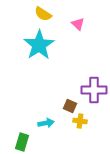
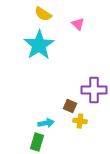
green rectangle: moved 15 px right
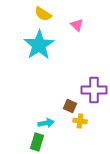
pink triangle: moved 1 px left, 1 px down
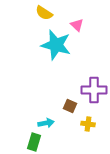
yellow semicircle: moved 1 px right, 1 px up
cyan star: moved 17 px right; rotated 24 degrees counterclockwise
yellow cross: moved 8 px right, 3 px down
green rectangle: moved 3 px left
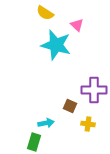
yellow semicircle: moved 1 px right
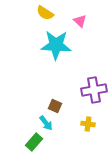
pink triangle: moved 3 px right, 4 px up
cyan star: rotated 12 degrees counterclockwise
purple cross: rotated 10 degrees counterclockwise
brown square: moved 15 px left
cyan arrow: rotated 63 degrees clockwise
green rectangle: rotated 24 degrees clockwise
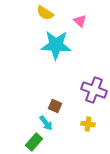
purple cross: rotated 30 degrees clockwise
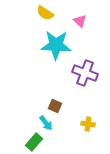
purple cross: moved 9 px left, 17 px up
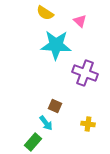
green rectangle: moved 1 px left
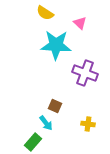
pink triangle: moved 2 px down
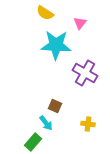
pink triangle: rotated 24 degrees clockwise
purple cross: rotated 10 degrees clockwise
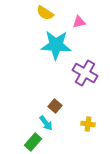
pink triangle: moved 1 px left, 1 px up; rotated 40 degrees clockwise
brown square: rotated 16 degrees clockwise
